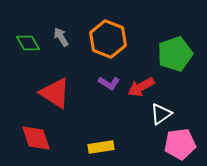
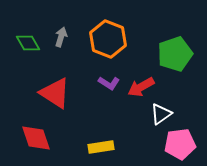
gray arrow: rotated 48 degrees clockwise
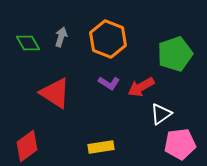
red diamond: moved 9 px left, 8 px down; rotated 72 degrees clockwise
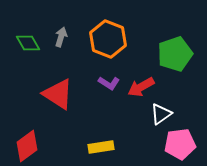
red triangle: moved 3 px right, 1 px down
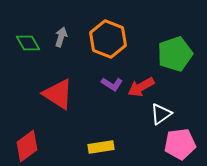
purple L-shape: moved 3 px right, 1 px down
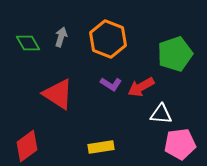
purple L-shape: moved 1 px left
white triangle: rotated 40 degrees clockwise
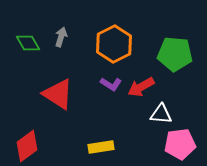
orange hexagon: moved 6 px right, 5 px down; rotated 12 degrees clockwise
green pentagon: rotated 24 degrees clockwise
